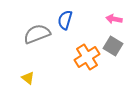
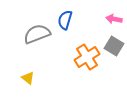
gray square: moved 1 px right
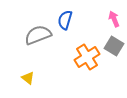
pink arrow: rotated 56 degrees clockwise
gray semicircle: moved 1 px right, 1 px down
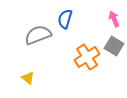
blue semicircle: moved 1 px up
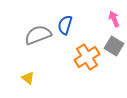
blue semicircle: moved 6 px down
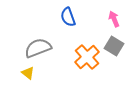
blue semicircle: moved 3 px right, 8 px up; rotated 36 degrees counterclockwise
gray semicircle: moved 13 px down
orange cross: rotated 10 degrees counterclockwise
yellow triangle: moved 5 px up
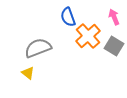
pink arrow: moved 2 px up
orange cross: moved 1 px right, 21 px up
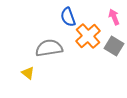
gray semicircle: moved 11 px right; rotated 12 degrees clockwise
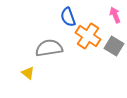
pink arrow: moved 1 px right, 2 px up
orange cross: rotated 15 degrees counterclockwise
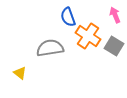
gray semicircle: moved 1 px right
yellow triangle: moved 8 px left
